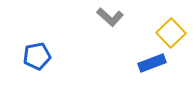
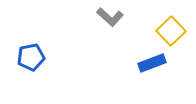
yellow square: moved 2 px up
blue pentagon: moved 6 px left, 1 px down
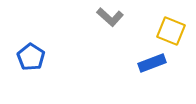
yellow square: rotated 24 degrees counterclockwise
blue pentagon: rotated 28 degrees counterclockwise
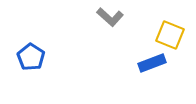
yellow square: moved 1 px left, 4 px down
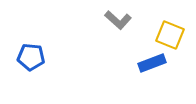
gray L-shape: moved 8 px right, 3 px down
blue pentagon: rotated 28 degrees counterclockwise
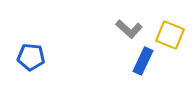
gray L-shape: moved 11 px right, 9 px down
blue rectangle: moved 9 px left, 2 px up; rotated 44 degrees counterclockwise
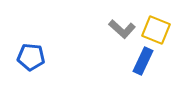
gray L-shape: moved 7 px left
yellow square: moved 14 px left, 5 px up
